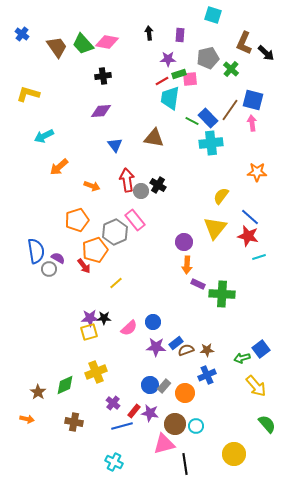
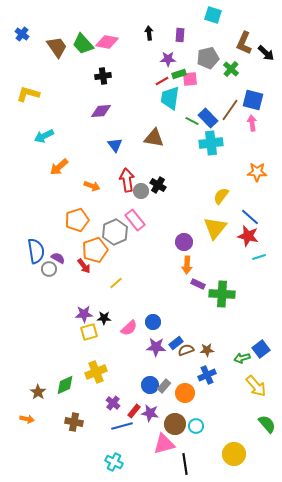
purple star at (90, 318): moved 6 px left, 4 px up
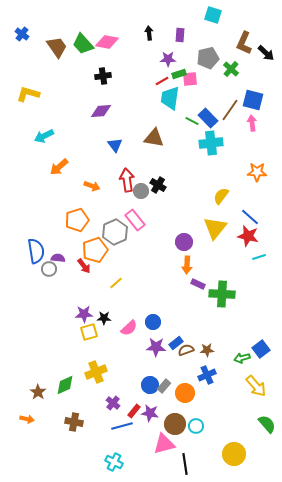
purple semicircle at (58, 258): rotated 24 degrees counterclockwise
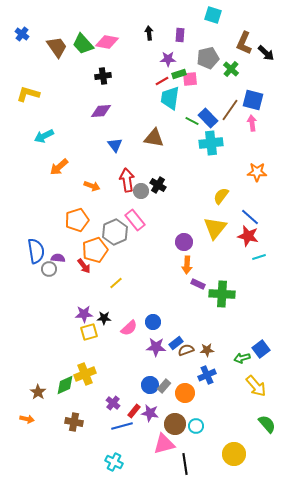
yellow cross at (96, 372): moved 11 px left, 2 px down
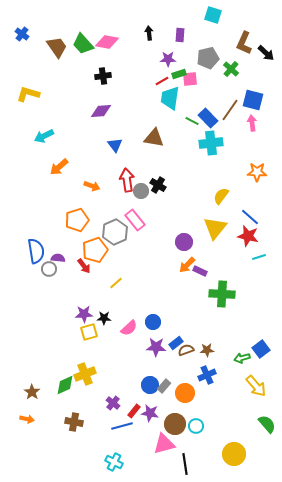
orange arrow at (187, 265): rotated 42 degrees clockwise
purple rectangle at (198, 284): moved 2 px right, 13 px up
brown star at (38, 392): moved 6 px left
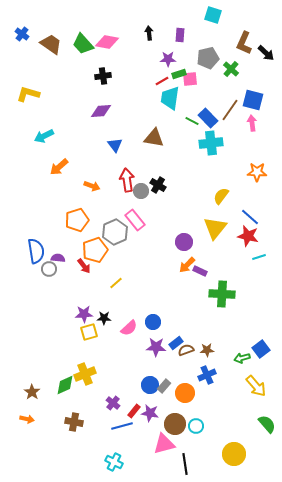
brown trapezoid at (57, 47): moved 6 px left, 3 px up; rotated 20 degrees counterclockwise
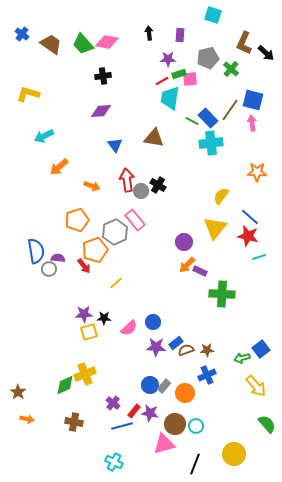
brown star at (32, 392): moved 14 px left
black line at (185, 464): moved 10 px right; rotated 30 degrees clockwise
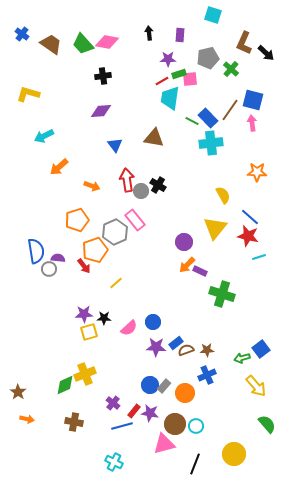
yellow semicircle at (221, 196): moved 2 px right, 1 px up; rotated 114 degrees clockwise
green cross at (222, 294): rotated 15 degrees clockwise
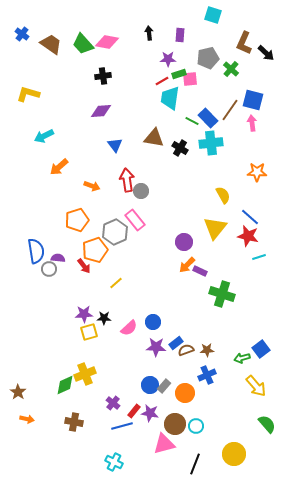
black cross at (158, 185): moved 22 px right, 37 px up
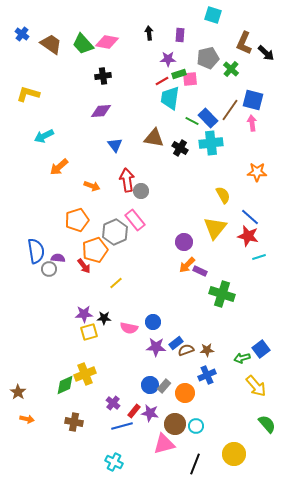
pink semicircle at (129, 328): rotated 54 degrees clockwise
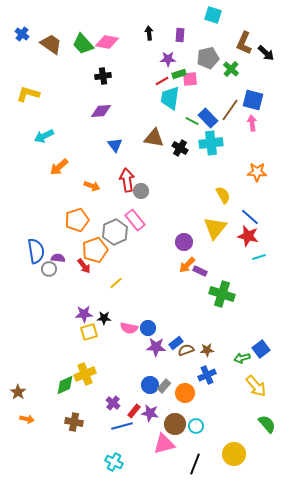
blue circle at (153, 322): moved 5 px left, 6 px down
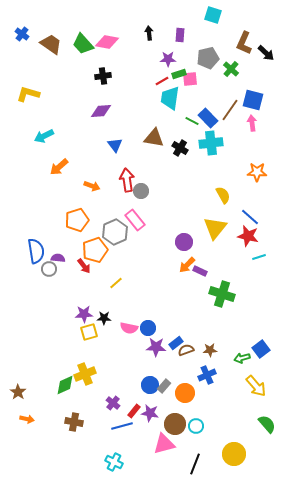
brown star at (207, 350): moved 3 px right
